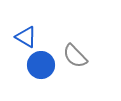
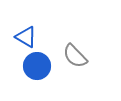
blue circle: moved 4 px left, 1 px down
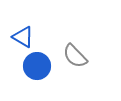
blue triangle: moved 3 px left
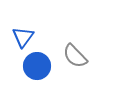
blue triangle: rotated 35 degrees clockwise
